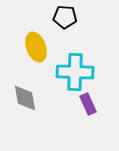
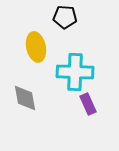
yellow ellipse: rotated 8 degrees clockwise
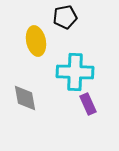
black pentagon: rotated 15 degrees counterclockwise
yellow ellipse: moved 6 px up
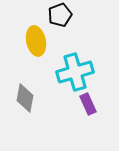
black pentagon: moved 5 px left, 2 px up; rotated 10 degrees counterclockwise
cyan cross: rotated 18 degrees counterclockwise
gray diamond: rotated 20 degrees clockwise
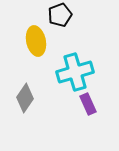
gray diamond: rotated 24 degrees clockwise
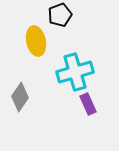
gray diamond: moved 5 px left, 1 px up
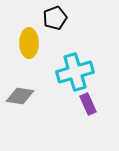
black pentagon: moved 5 px left, 3 px down
yellow ellipse: moved 7 px left, 2 px down; rotated 12 degrees clockwise
gray diamond: moved 1 px up; rotated 64 degrees clockwise
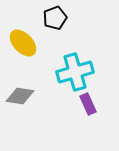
yellow ellipse: moved 6 px left; rotated 44 degrees counterclockwise
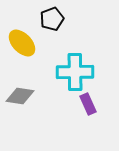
black pentagon: moved 3 px left, 1 px down
yellow ellipse: moved 1 px left
cyan cross: rotated 15 degrees clockwise
